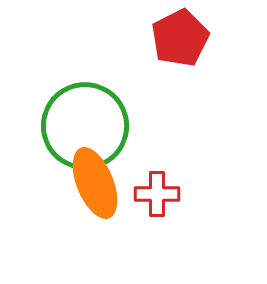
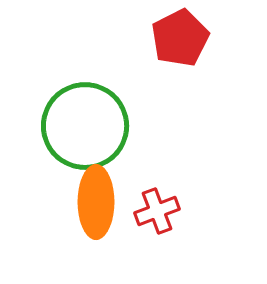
orange ellipse: moved 1 px right, 19 px down; rotated 22 degrees clockwise
red cross: moved 17 px down; rotated 21 degrees counterclockwise
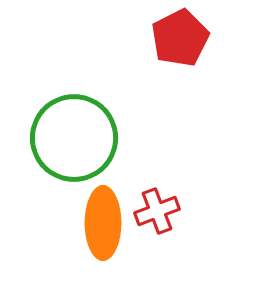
green circle: moved 11 px left, 12 px down
orange ellipse: moved 7 px right, 21 px down
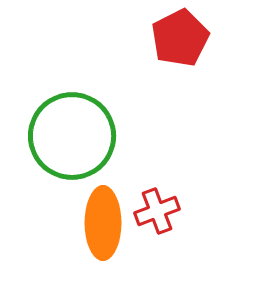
green circle: moved 2 px left, 2 px up
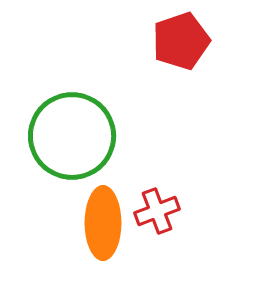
red pentagon: moved 1 px right, 3 px down; rotated 8 degrees clockwise
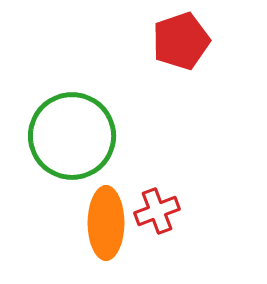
orange ellipse: moved 3 px right
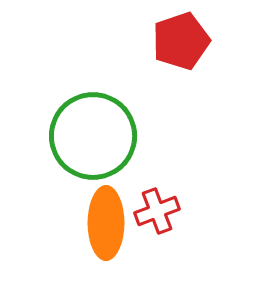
green circle: moved 21 px right
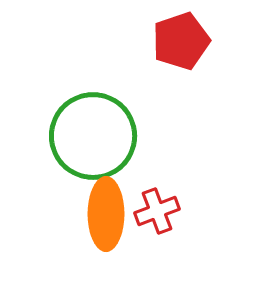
orange ellipse: moved 9 px up
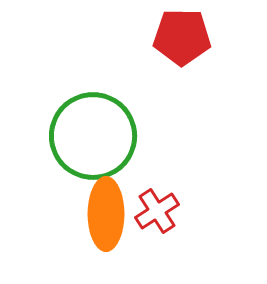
red pentagon: moved 1 px right, 4 px up; rotated 20 degrees clockwise
red cross: rotated 12 degrees counterclockwise
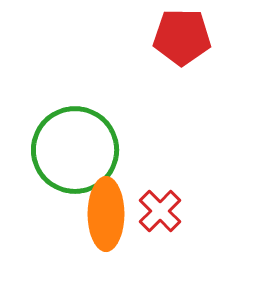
green circle: moved 18 px left, 14 px down
red cross: moved 3 px right; rotated 12 degrees counterclockwise
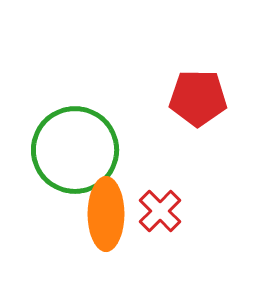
red pentagon: moved 16 px right, 61 px down
